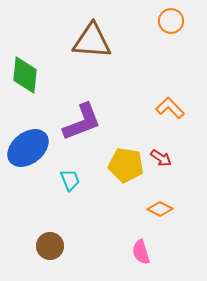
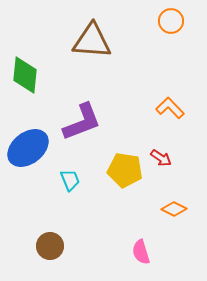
yellow pentagon: moved 1 px left, 5 px down
orange diamond: moved 14 px right
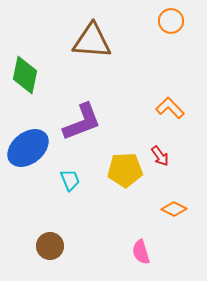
green diamond: rotated 6 degrees clockwise
red arrow: moved 1 px left, 2 px up; rotated 20 degrees clockwise
yellow pentagon: rotated 12 degrees counterclockwise
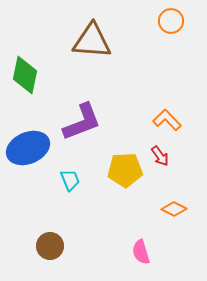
orange L-shape: moved 3 px left, 12 px down
blue ellipse: rotated 15 degrees clockwise
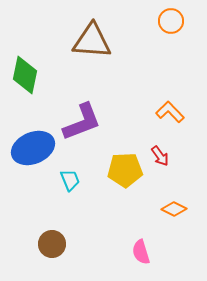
orange L-shape: moved 3 px right, 8 px up
blue ellipse: moved 5 px right
brown circle: moved 2 px right, 2 px up
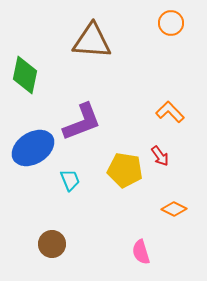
orange circle: moved 2 px down
blue ellipse: rotated 9 degrees counterclockwise
yellow pentagon: rotated 12 degrees clockwise
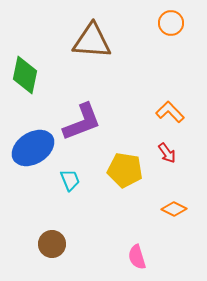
red arrow: moved 7 px right, 3 px up
pink semicircle: moved 4 px left, 5 px down
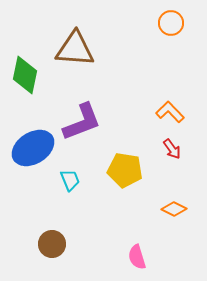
brown triangle: moved 17 px left, 8 px down
red arrow: moved 5 px right, 4 px up
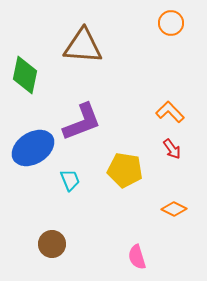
brown triangle: moved 8 px right, 3 px up
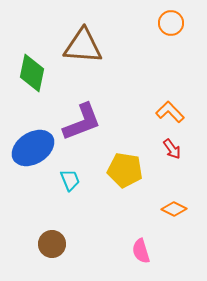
green diamond: moved 7 px right, 2 px up
pink semicircle: moved 4 px right, 6 px up
